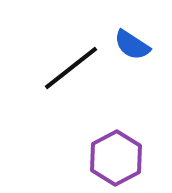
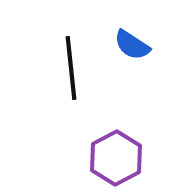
black line: rotated 58 degrees counterclockwise
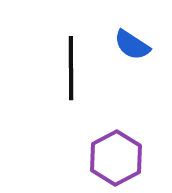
black line: rotated 6 degrees clockwise
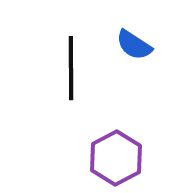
blue semicircle: moved 2 px right
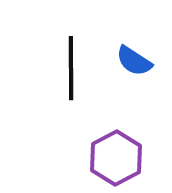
blue semicircle: moved 16 px down
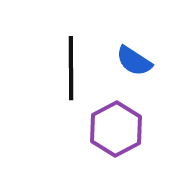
purple hexagon: moved 29 px up
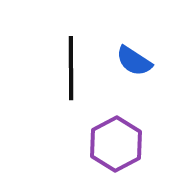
purple hexagon: moved 15 px down
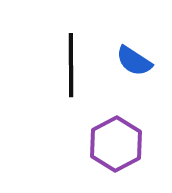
black line: moved 3 px up
